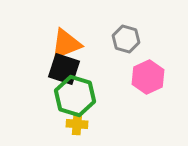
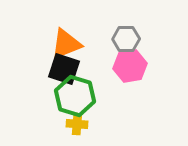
gray hexagon: rotated 16 degrees counterclockwise
pink hexagon: moved 18 px left, 11 px up; rotated 16 degrees clockwise
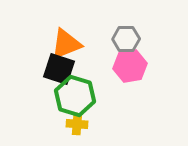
black square: moved 5 px left
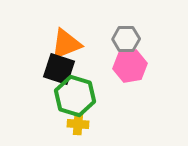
yellow cross: moved 1 px right
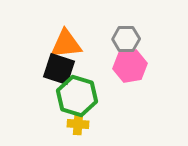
orange triangle: rotated 16 degrees clockwise
green hexagon: moved 2 px right
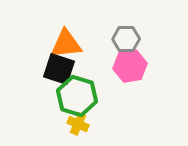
yellow cross: rotated 20 degrees clockwise
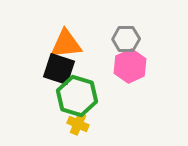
pink hexagon: rotated 16 degrees counterclockwise
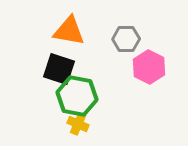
orange triangle: moved 3 px right, 13 px up; rotated 16 degrees clockwise
pink hexagon: moved 19 px right, 1 px down; rotated 8 degrees counterclockwise
green hexagon: rotated 6 degrees counterclockwise
